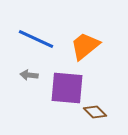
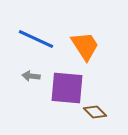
orange trapezoid: rotated 96 degrees clockwise
gray arrow: moved 2 px right, 1 px down
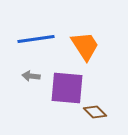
blue line: rotated 33 degrees counterclockwise
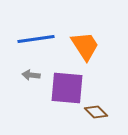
gray arrow: moved 1 px up
brown diamond: moved 1 px right
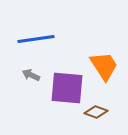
orange trapezoid: moved 19 px right, 20 px down
gray arrow: rotated 18 degrees clockwise
brown diamond: rotated 25 degrees counterclockwise
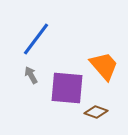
blue line: rotated 45 degrees counterclockwise
orange trapezoid: rotated 8 degrees counterclockwise
gray arrow: rotated 36 degrees clockwise
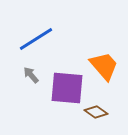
blue line: rotated 21 degrees clockwise
gray arrow: rotated 12 degrees counterclockwise
brown diamond: rotated 15 degrees clockwise
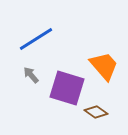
purple square: rotated 12 degrees clockwise
